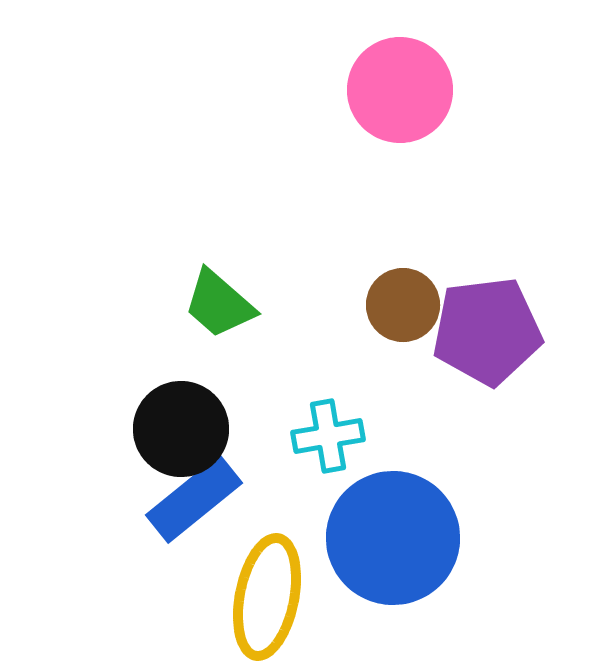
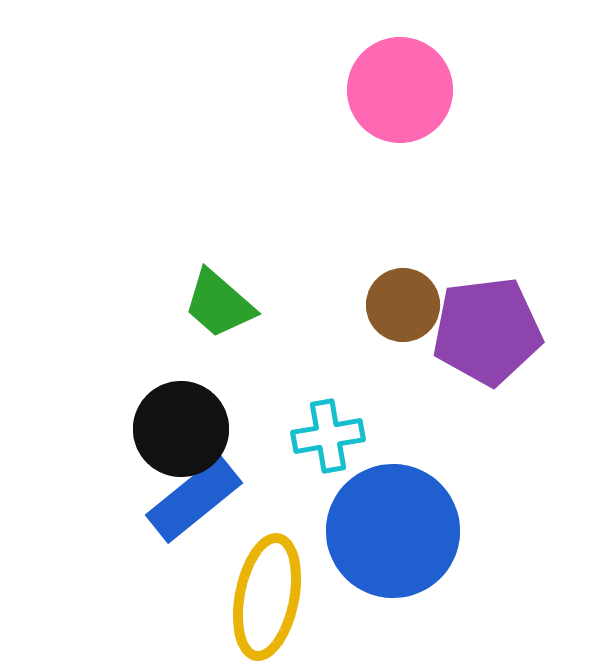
blue circle: moved 7 px up
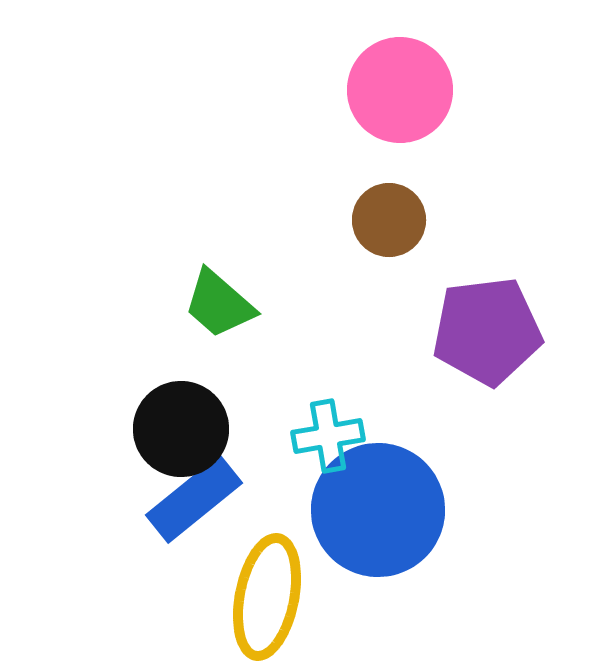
brown circle: moved 14 px left, 85 px up
blue circle: moved 15 px left, 21 px up
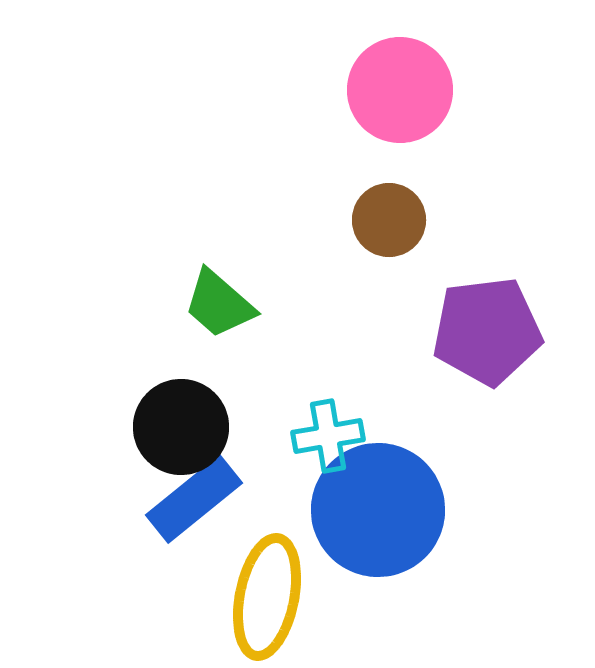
black circle: moved 2 px up
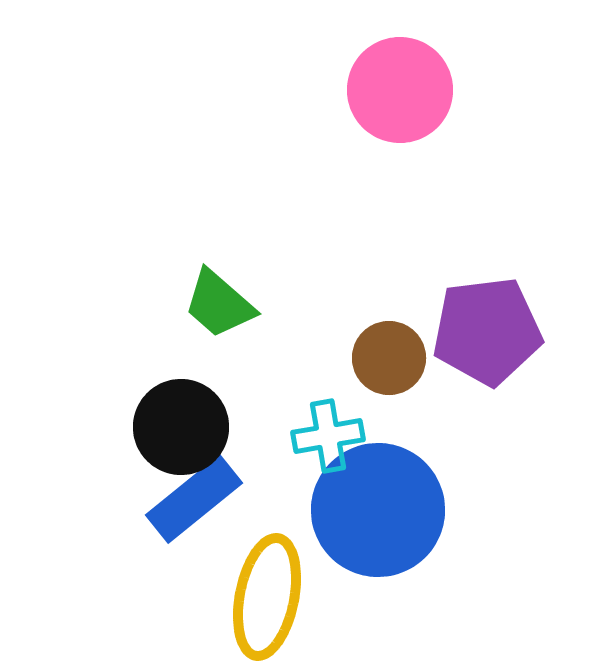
brown circle: moved 138 px down
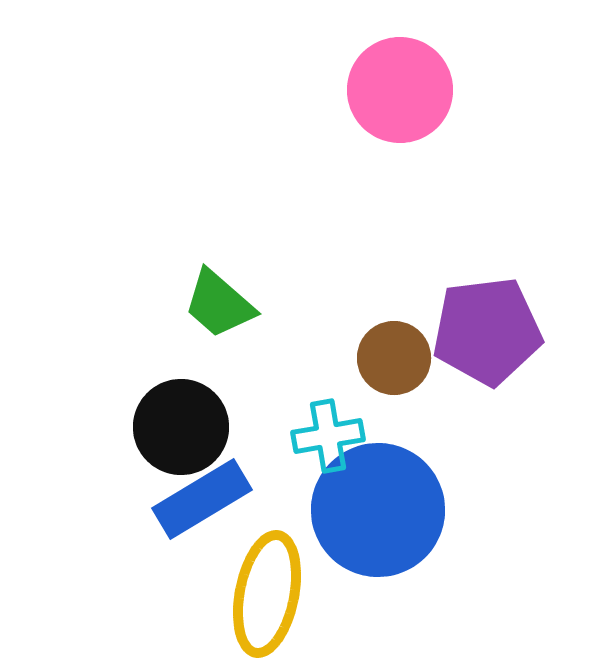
brown circle: moved 5 px right
blue rectangle: moved 8 px right; rotated 8 degrees clockwise
yellow ellipse: moved 3 px up
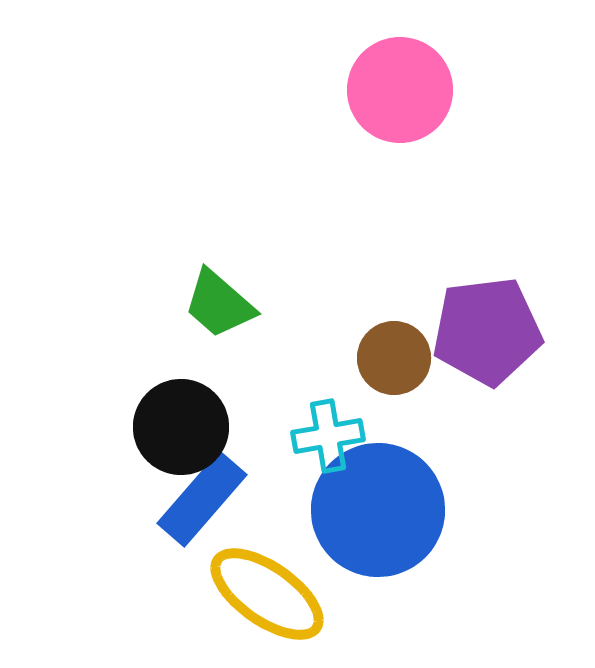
blue rectangle: rotated 18 degrees counterclockwise
yellow ellipse: rotated 66 degrees counterclockwise
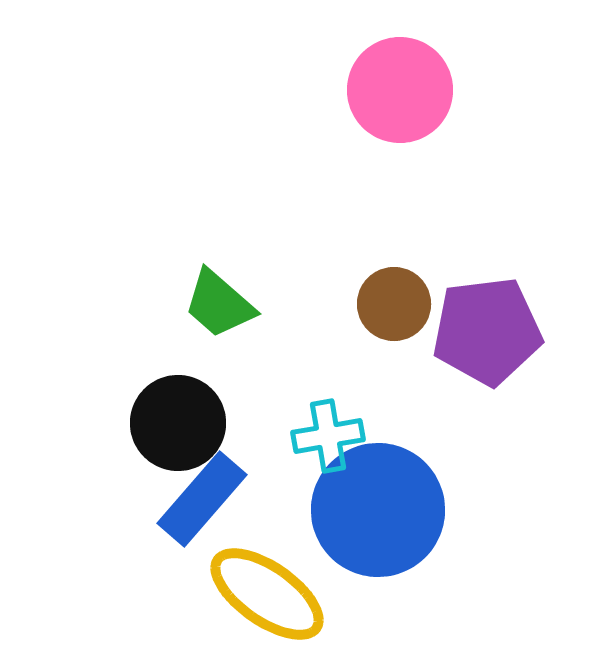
brown circle: moved 54 px up
black circle: moved 3 px left, 4 px up
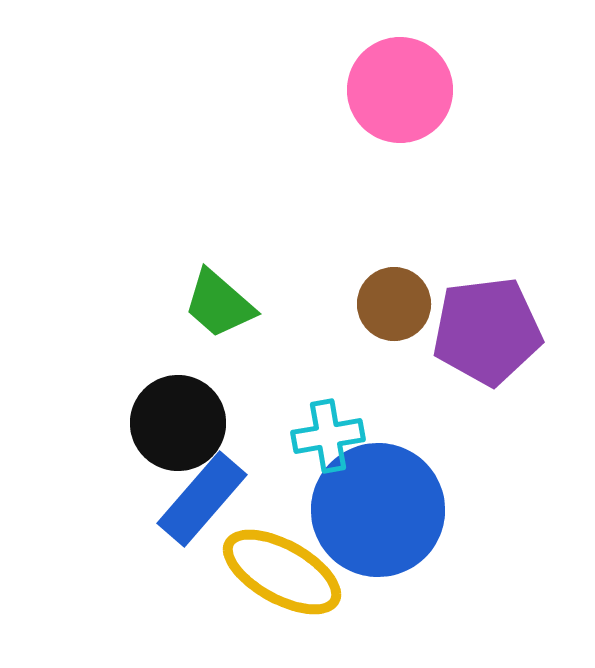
yellow ellipse: moved 15 px right, 22 px up; rotated 6 degrees counterclockwise
